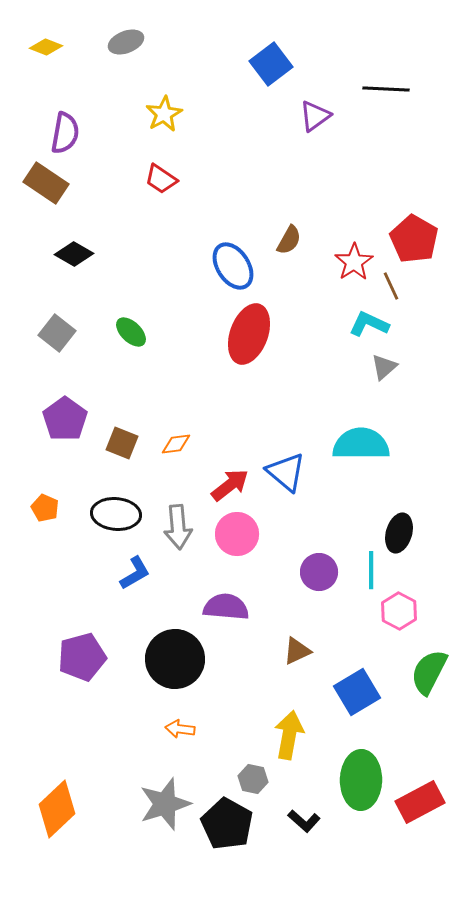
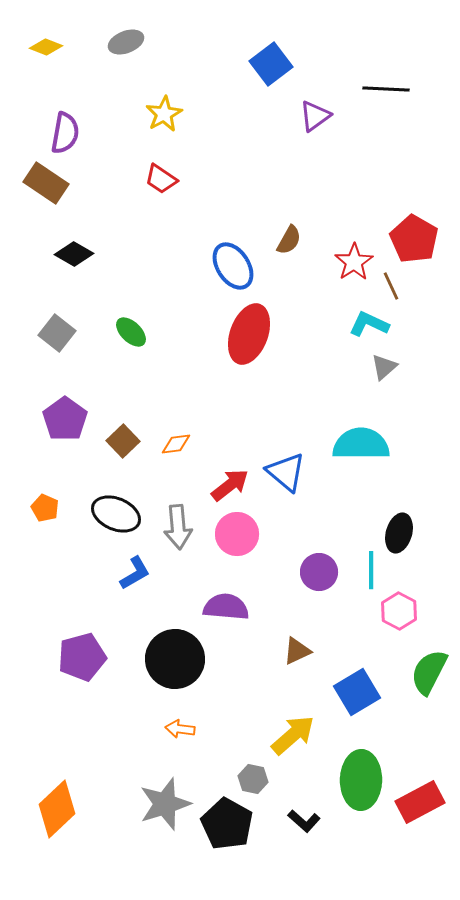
brown square at (122, 443): moved 1 px right, 2 px up; rotated 24 degrees clockwise
black ellipse at (116, 514): rotated 18 degrees clockwise
yellow arrow at (289, 735): moved 4 px right; rotated 39 degrees clockwise
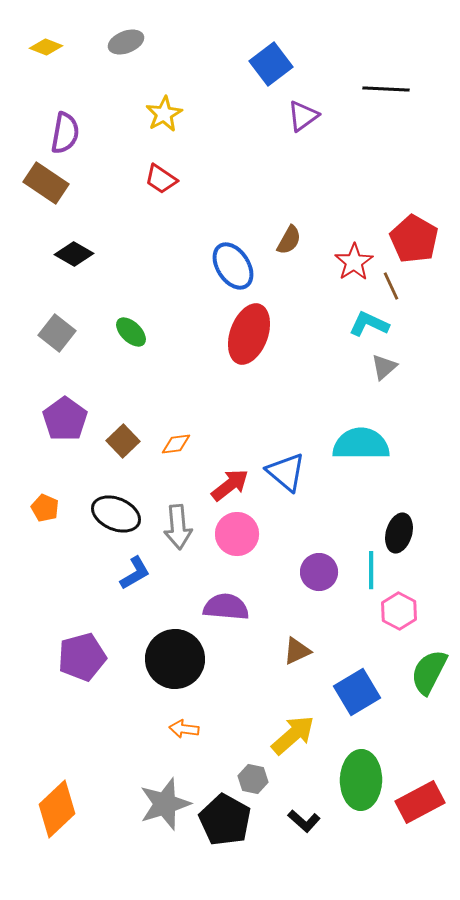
purple triangle at (315, 116): moved 12 px left
orange arrow at (180, 729): moved 4 px right
black pentagon at (227, 824): moved 2 px left, 4 px up
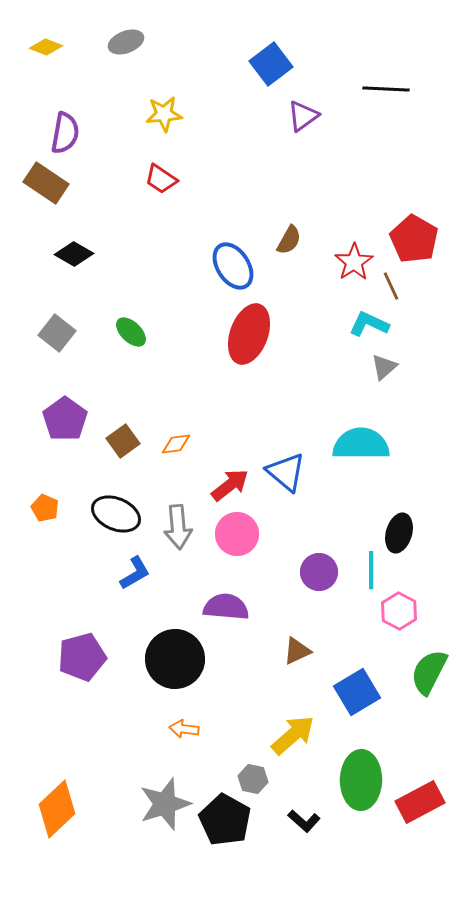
yellow star at (164, 114): rotated 24 degrees clockwise
brown square at (123, 441): rotated 8 degrees clockwise
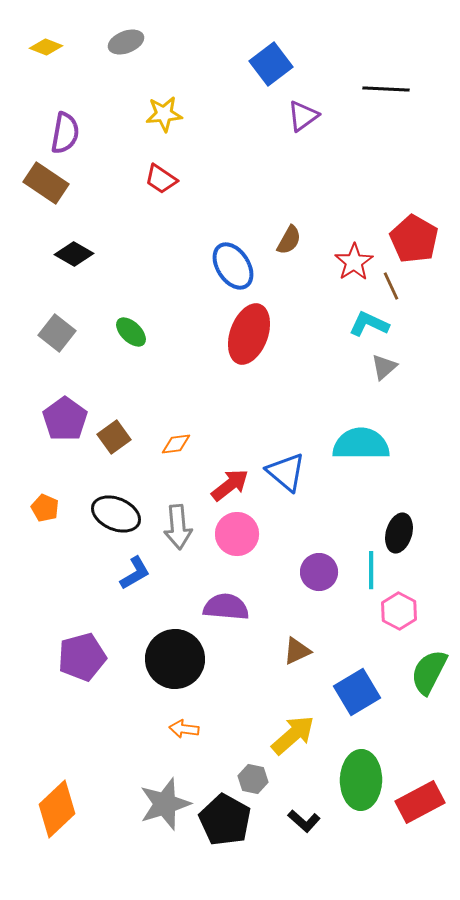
brown square at (123, 441): moved 9 px left, 4 px up
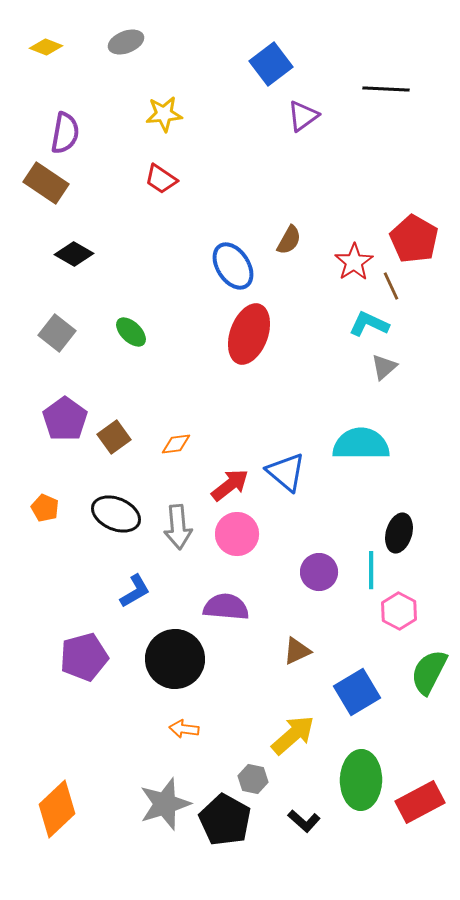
blue L-shape at (135, 573): moved 18 px down
purple pentagon at (82, 657): moved 2 px right
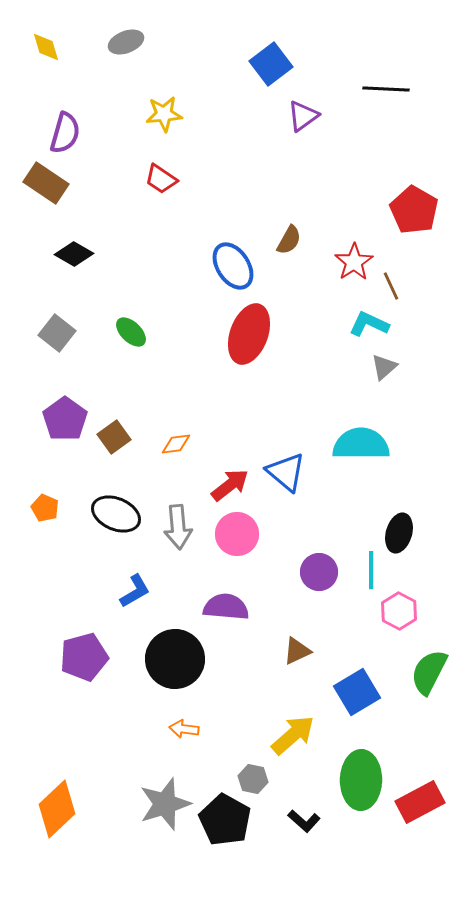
yellow diamond at (46, 47): rotated 52 degrees clockwise
purple semicircle at (65, 133): rotated 6 degrees clockwise
red pentagon at (414, 239): moved 29 px up
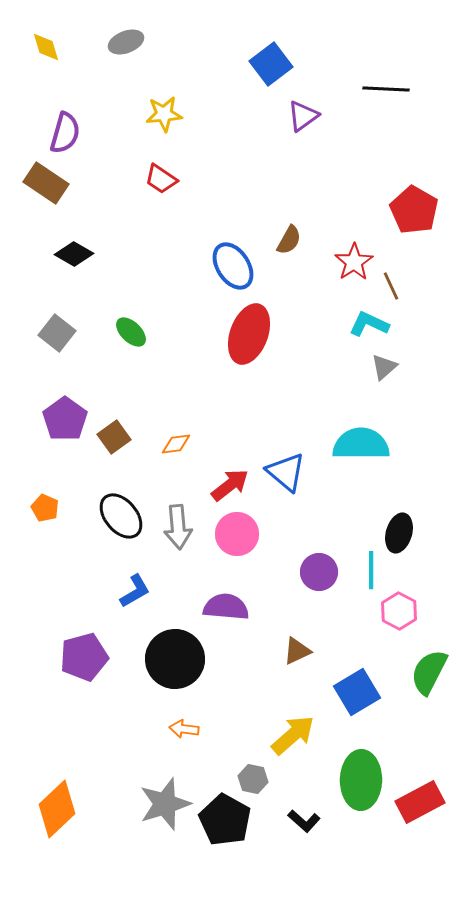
black ellipse at (116, 514): moved 5 px right, 2 px down; rotated 27 degrees clockwise
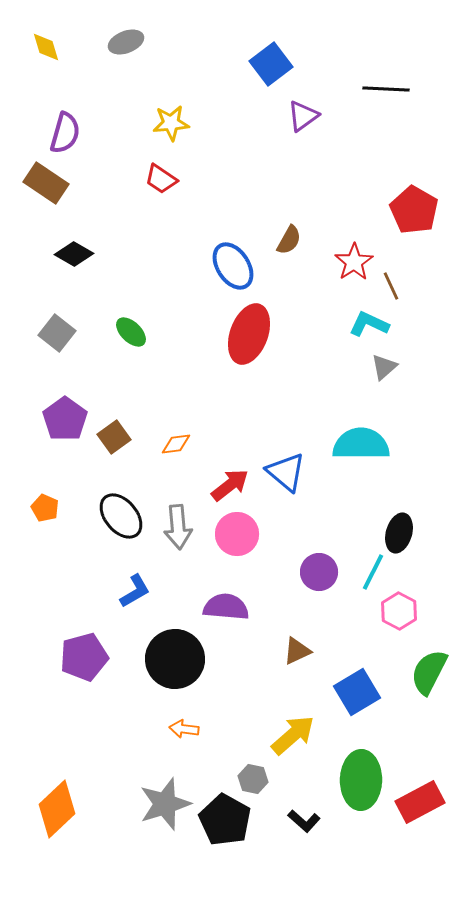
yellow star at (164, 114): moved 7 px right, 9 px down
cyan line at (371, 570): moved 2 px right, 2 px down; rotated 27 degrees clockwise
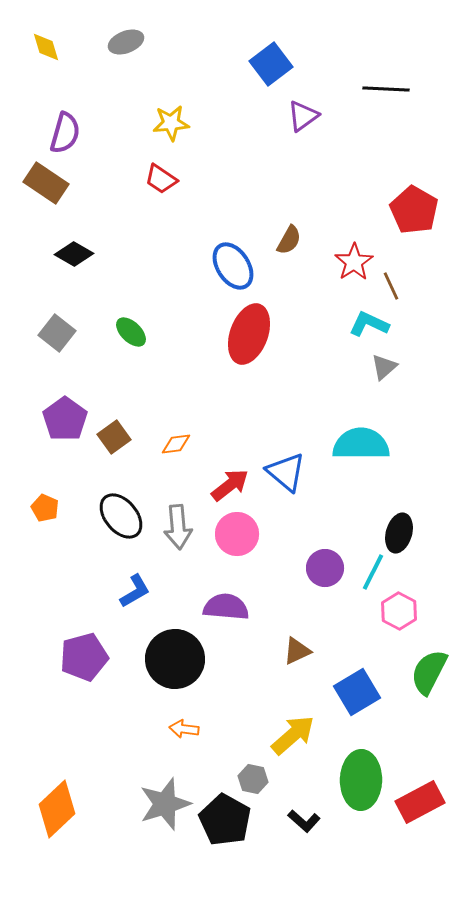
purple circle at (319, 572): moved 6 px right, 4 px up
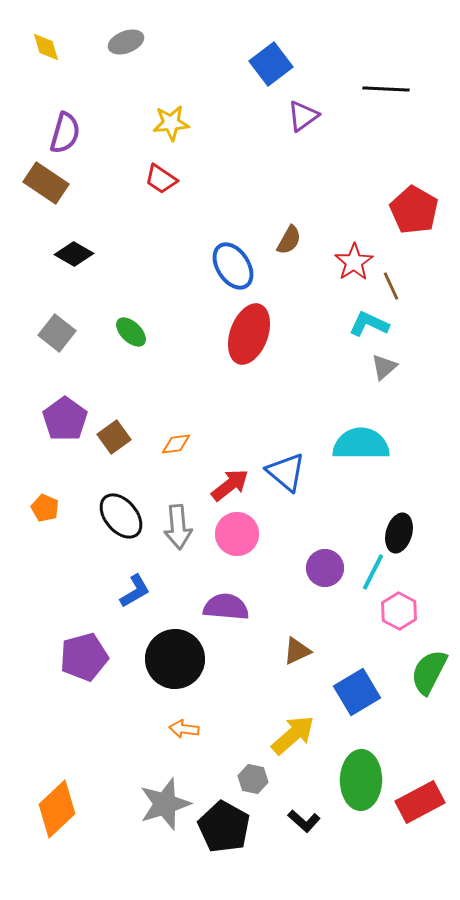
black pentagon at (225, 820): moved 1 px left, 7 px down
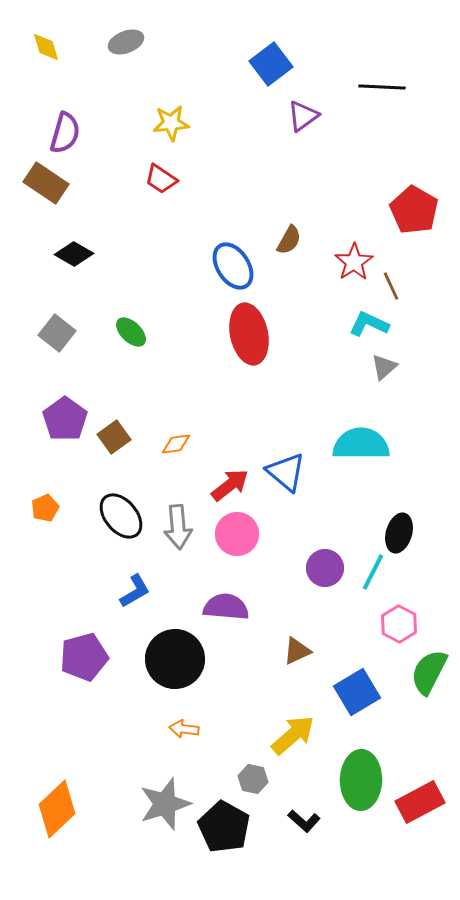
black line at (386, 89): moved 4 px left, 2 px up
red ellipse at (249, 334): rotated 32 degrees counterclockwise
orange pentagon at (45, 508): rotated 24 degrees clockwise
pink hexagon at (399, 611): moved 13 px down
